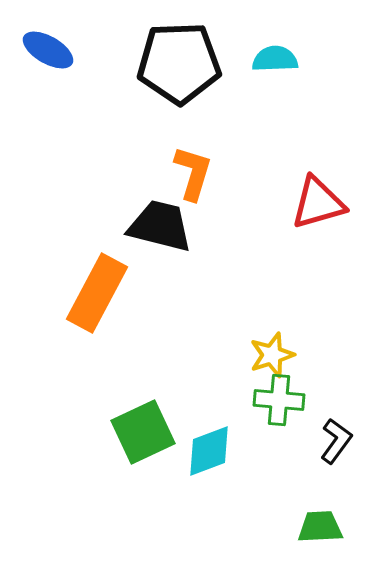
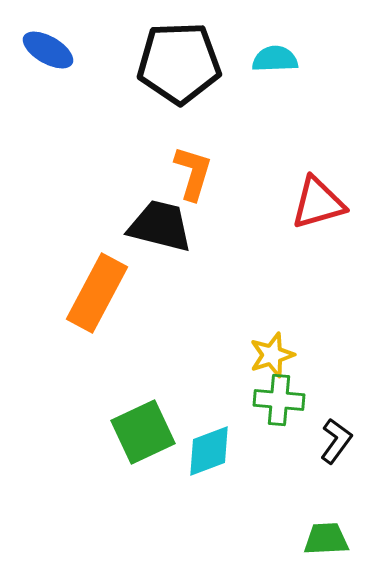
green trapezoid: moved 6 px right, 12 px down
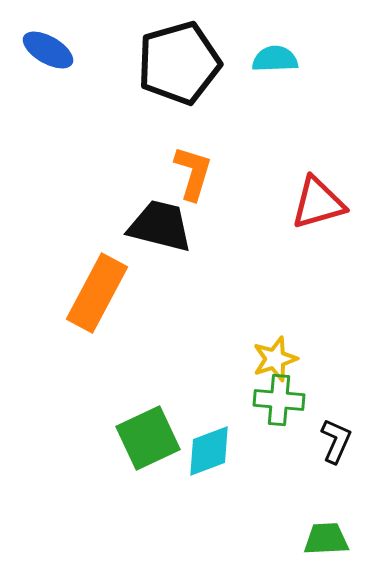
black pentagon: rotated 14 degrees counterclockwise
yellow star: moved 3 px right, 4 px down
green square: moved 5 px right, 6 px down
black L-shape: rotated 12 degrees counterclockwise
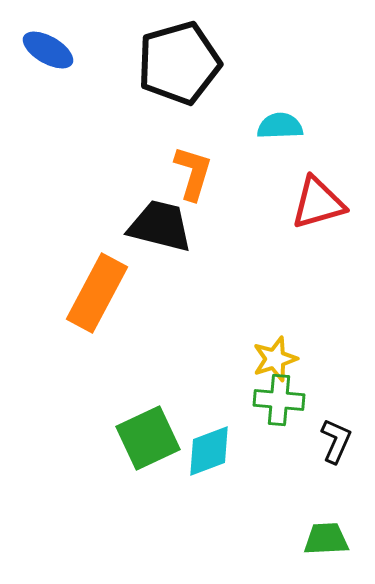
cyan semicircle: moved 5 px right, 67 px down
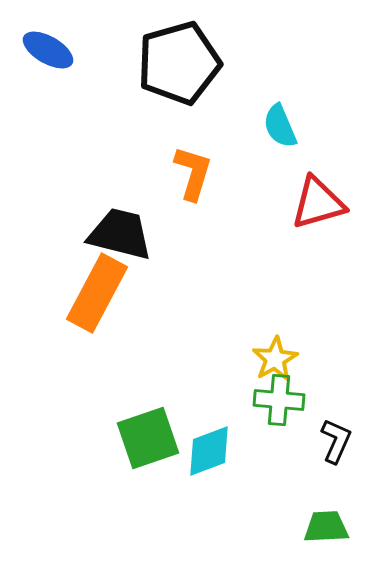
cyan semicircle: rotated 111 degrees counterclockwise
black trapezoid: moved 40 px left, 8 px down
yellow star: rotated 12 degrees counterclockwise
green square: rotated 6 degrees clockwise
green trapezoid: moved 12 px up
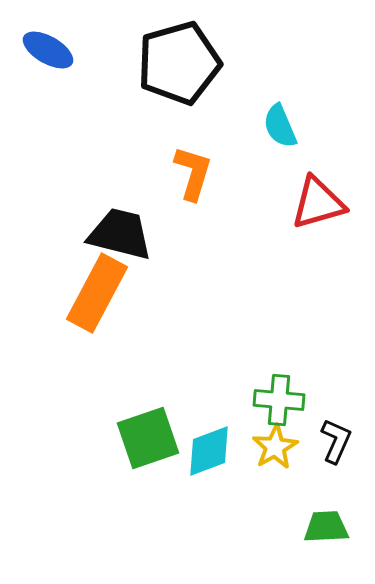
yellow star: moved 88 px down
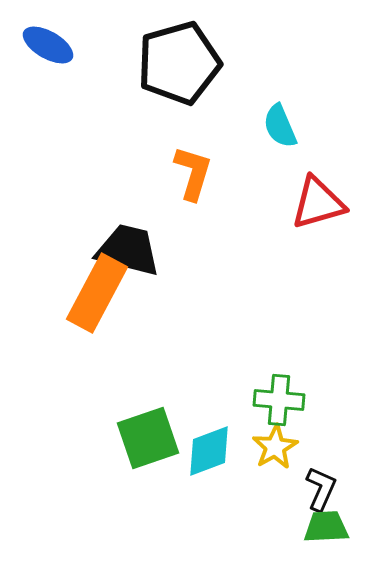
blue ellipse: moved 5 px up
black trapezoid: moved 8 px right, 16 px down
black L-shape: moved 15 px left, 48 px down
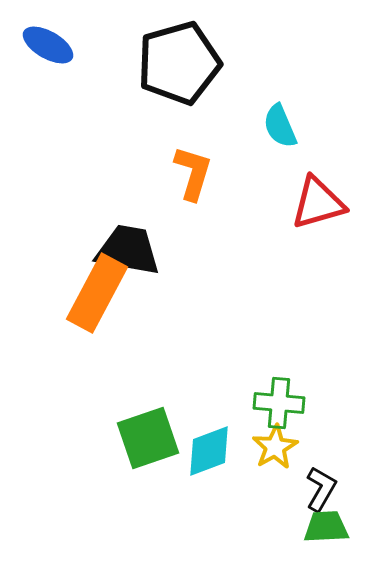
black trapezoid: rotated 4 degrees counterclockwise
green cross: moved 3 px down
black L-shape: rotated 6 degrees clockwise
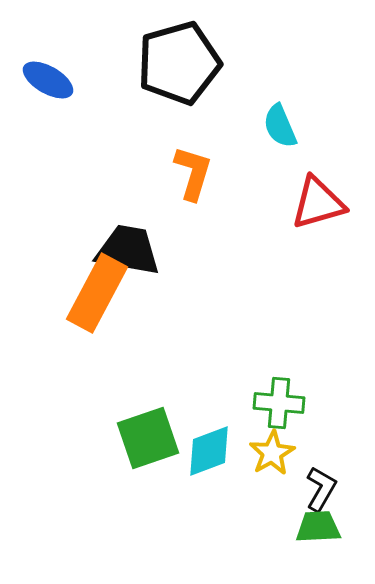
blue ellipse: moved 35 px down
yellow star: moved 3 px left, 6 px down
green trapezoid: moved 8 px left
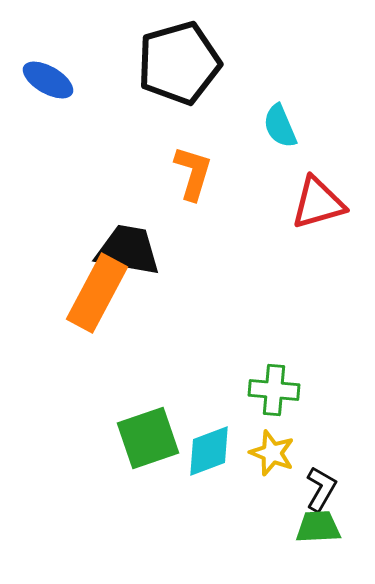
green cross: moved 5 px left, 13 px up
yellow star: rotated 21 degrees counterclockwise
